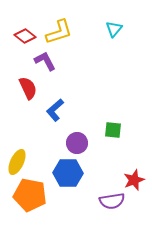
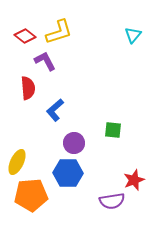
cyan triangle: moved 19 px right, 6 px down
red semicircle: rotated 20 degrees clockwise
purple circle: moved 3 px left
orange pentagon: moved 1 px right; rotated 16 degrees counterclockwise
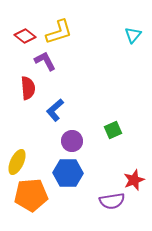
green square: rotated 30 degrees counterclockwise
purple circle: moved 2 px left, 2 px up
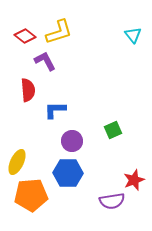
cyan triangle: rotated 18 degrees counterclockwise
red semicircle: moved 2 px down
blue L-shape: rotated 40 degrees clockwise
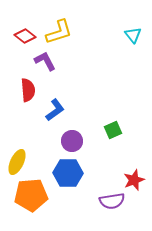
blue L-shape: rotated 145 degrees clockwise
